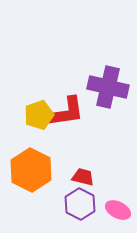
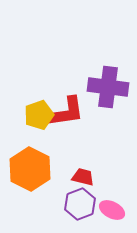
purple cross: rotated 6 degrees counterclockwise
orange hexagon: moved 1 px left, 1 px up
purple hexagon: rotated 12 degrees clockwise
pink ellipse: moved 6 px left
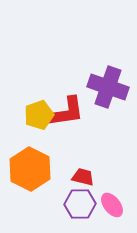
purple cross: rotated 12 degrees clockwise
purple hexagon: rotated 20 degrees clockwise
pink ellipse: moved 5 px up; rotated 25 degrees clockwise
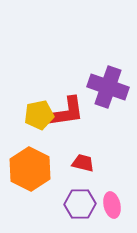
yellow pentagon: rotated 8 degrees clockwise
red trapezoid: moved 14 px up
pink ellipse: rotated 25 degrees clockwise
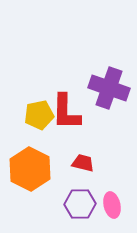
purple cross: moved 1 px right, 1 px down
red L-shape: rotated 99 degrees clockwise
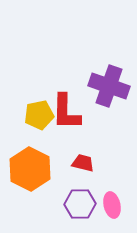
purple cross: moved 2 px up
